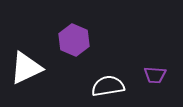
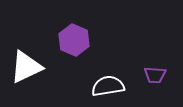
white triangle: moved 1 px up
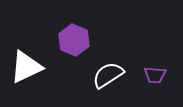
white semicircle: moved 11 px up; rotated 24 degrees counterclockwise
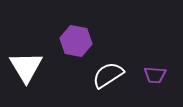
purple hexagon: moved 2 px right, 1 px down; rotated 12 degrees counterclockwise
white triangle: rotated 36 degrees counterclockwise
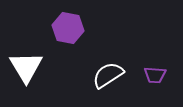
purple hexagon: moved 8 px left, 13 px up
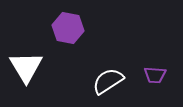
white semicircle: moved 6 px down
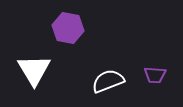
white triangle: moved 8 px right, 3 px down
white semicircle: rotated 12 degrees clockwise
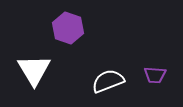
purple hexagon: rotated 8 degrees clockwise
